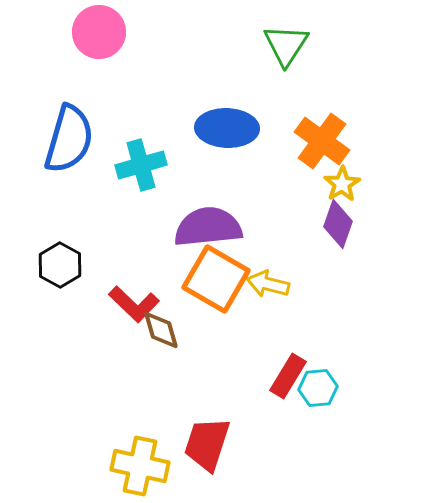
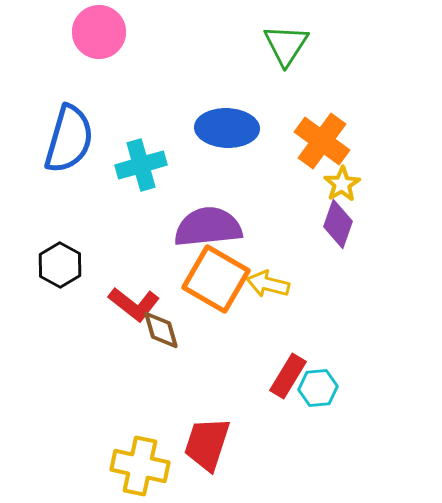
red L-shape: rotated 6 degrees counterclockwise
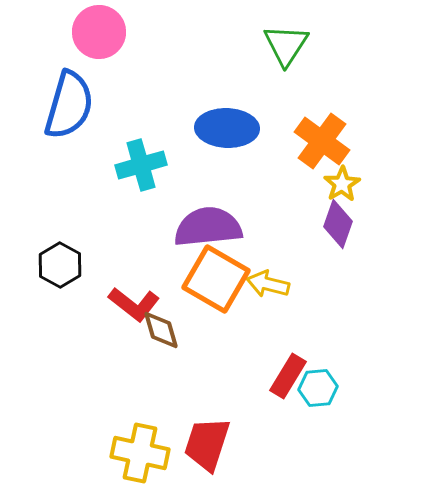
blue semicircle: moved 34 px up
yellow cross: moved 13 px up
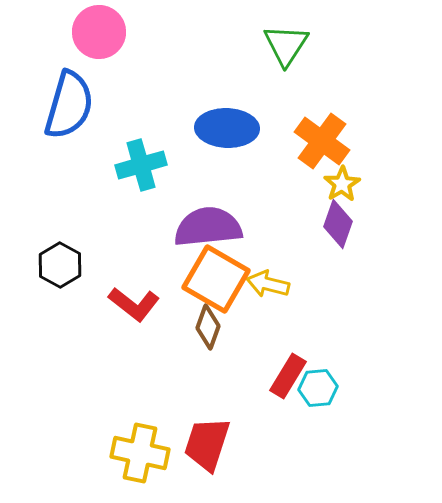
brown diamond: moved 47 px right, 3 px up; rotated 36 degrees clockwise
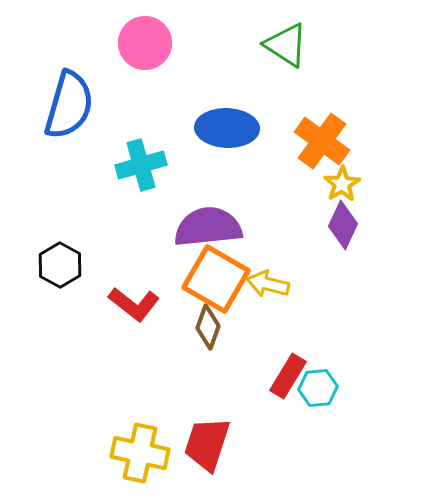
pink circle: moved 46 px right, 11 px down
green triangle: rotated 30 degrees counterclockwise
purple diamond: moved 5 px right, 1 px down; rotated 6 degrees clockwise
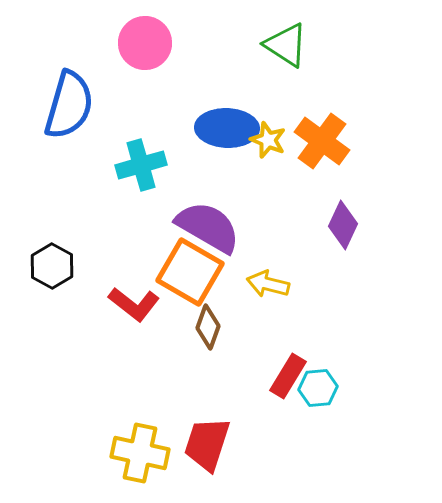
yellow star: moved 74 px left, 44 px up; rotated 18 degrees counterclockwise
purple semicircle: rotated 36 degrees clockwise
black hexagon: moved 8 px left, 1 px down
orange square: moved 26 px left, 7 px up
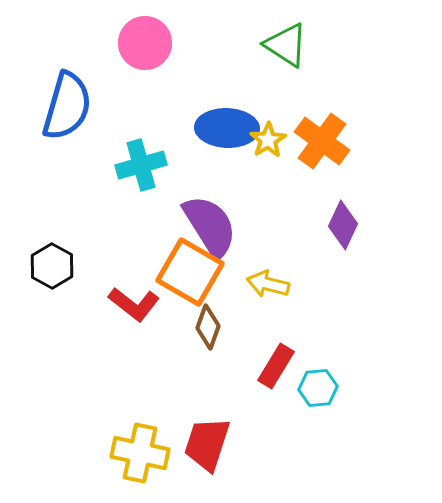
blue semicircle: moved 2 px left, 1 px down
yellow star: rotated 18 degrees clockwise
purple semicircle: moved 2 px right, 1 px up; rotated 28 degrees clockwise
red rectangle: moved 12 px left, 10 px up
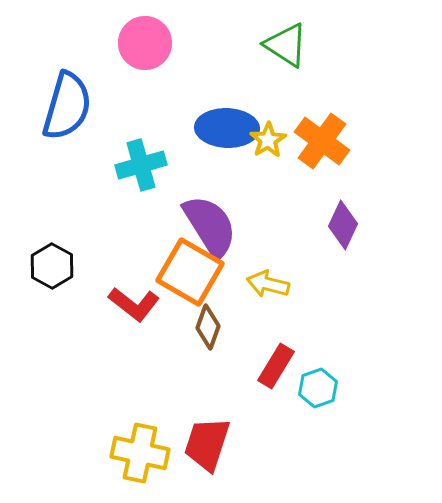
cyan hexagon: rotated 15 degrees counterclockwise
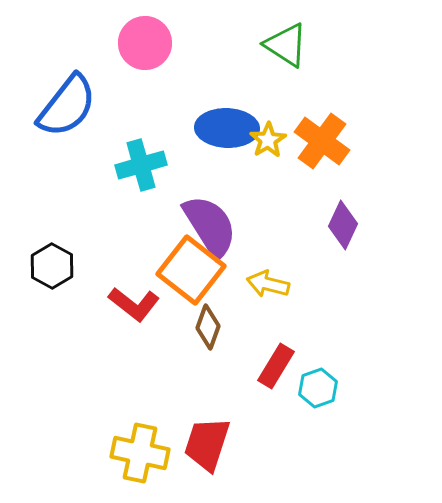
blue semicircle: rotated 22 degrees clockwise
orange square: moved 1 px right, 2 px up; rotated 8 degrees clockwise
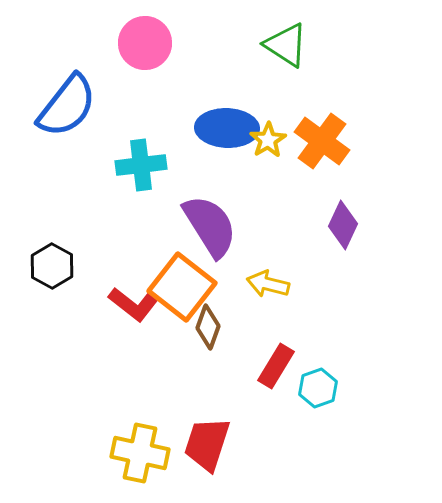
cyan cross: rotated 9 degrees clockwise
orange square: moved 9 px left, 17 px down
